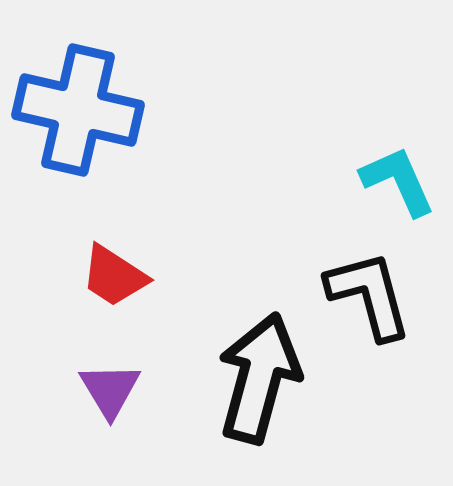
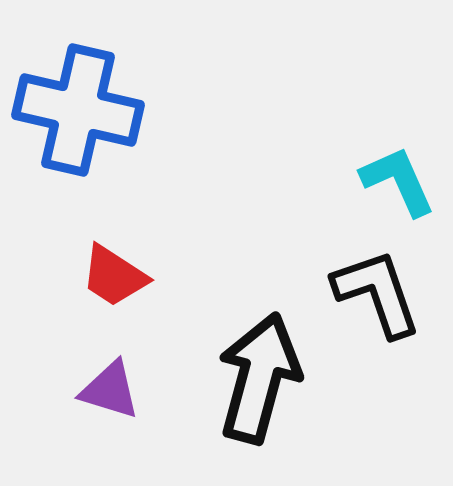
black L-shape: moved 8 px right, 2 px up; rotated 4 degrees counterclockwise
purple triangle: rotated 42 degrees counterclockwise
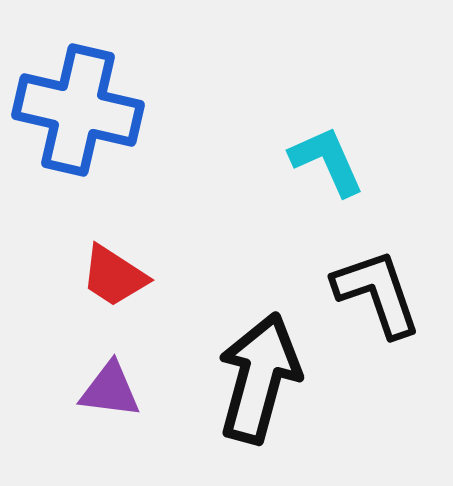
cyan L-shape: moved 71 px left, 20 px up
purple triangle: rotated 10 degrees counterclockwise
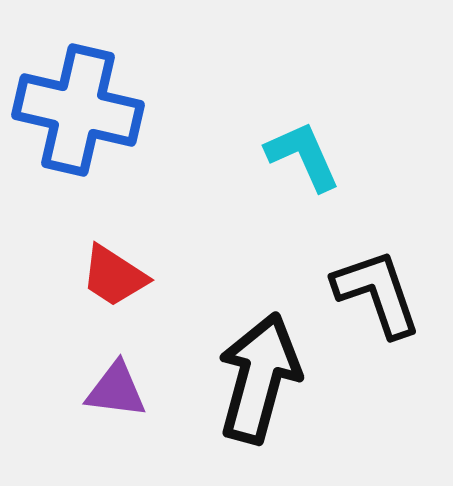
cyan L-shape: moved 24 px left, 5 px up
purple triangle: moved 6 px right
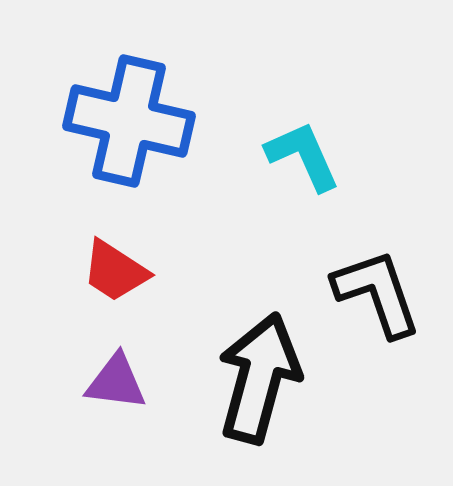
blue cross: moved 51 px right, 11 px down
red trapezoid: moved 1 px right, 5 px up
purple triangle: moved 8 px up
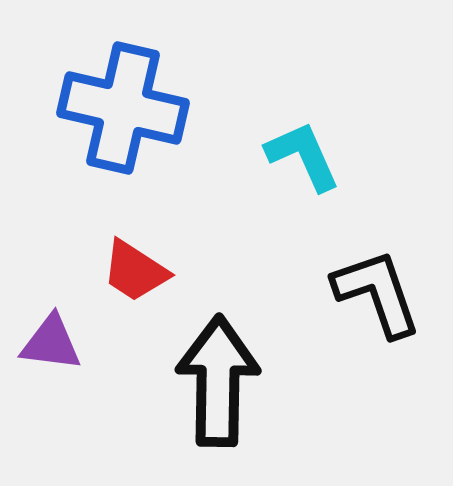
blue cross: moved 6 px left, 13 px up
red trapezoid: moved 20 px right
black arrow: moved 41 px left, 3 px down; rotated 14 degrees counterclockwise
purple triangle: moved 65 px left, 39 px up
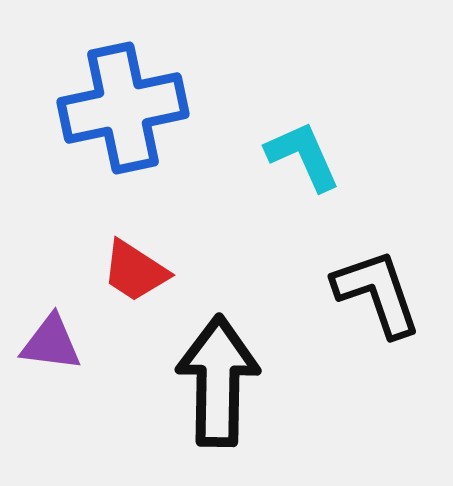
blue cross: rotated 25 degrees counterclockwise
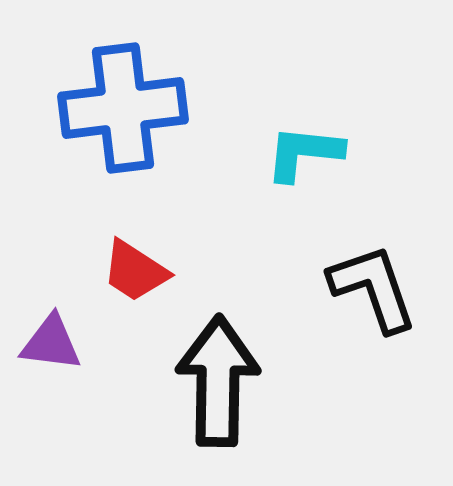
blue cross: rotated 5 degrees clockwise
cyan L-shape: moved 1 px right, 3 px up; rotated 60 degrees counterclockwise
black L-shape: moved 4 px left, 5 px up
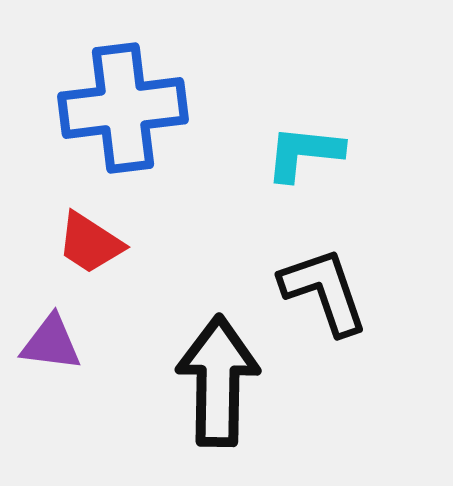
red trapezoid: moved 45 px left, 28 px up
black L-shape: moved 49 px left, 3 px down
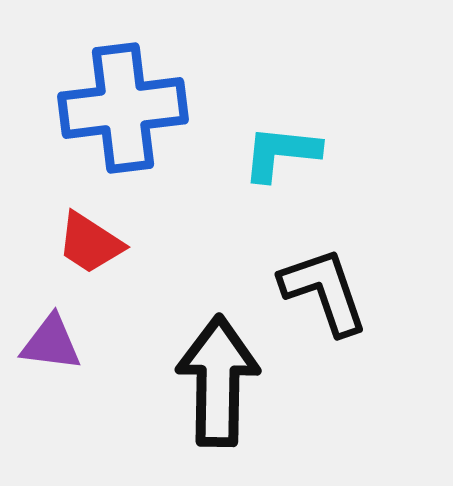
cyan L-shape: moved 23 px left
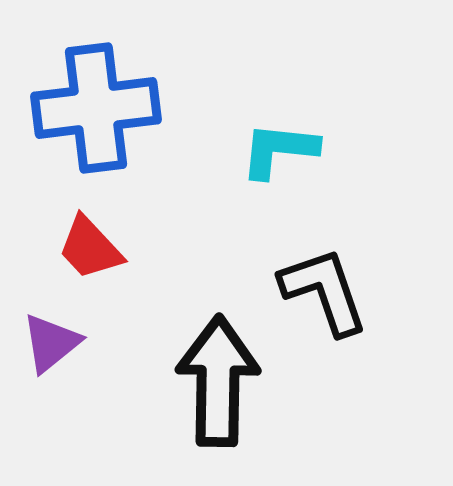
blue cross: moved 27 px left
cyan L-shape: moved 2 px left, 3 px up
red trapezoid: moved 5 px down; rotated 14 degrees clockwise
purple triangle: rotated 46 degrees counterclockwise
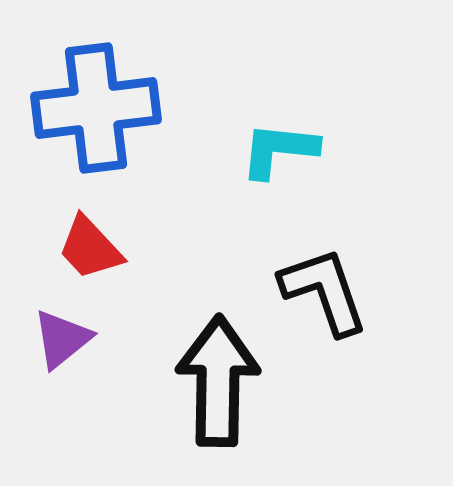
purple triangle: moved 11 px right, 4 px up
